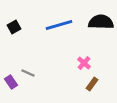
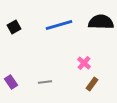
gray line: moved 17 px right, 9 px down; rotated 32 degrees counterclockwise
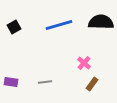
purple rectangle: rotated 48 degrees counterclockwise
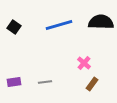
black square: rotated 24 degrees counterclockwise
purple rectangle: moved 3 px right; rotated 16 degrees counterclockwise
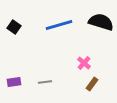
black semicircle: rotated 15 degrees clockwise
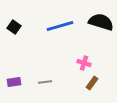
blue line: moved 1 px right, 1 px down
pink cross: rotated 24 degrees counterclockwise
brown rectangle: moved 1 px up
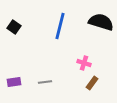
blue line: rotated 60 degrees counterclockwise
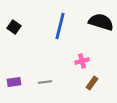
pink cross: moved 2 px left, 2 px up; rotated 32 degrees counterclockwise
